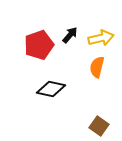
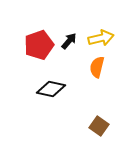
black arrow: moved 1 px left, 6 px down
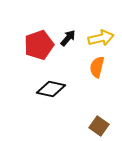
black arrow: moved 1 px left, 3 px up
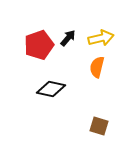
brown square: rotated 18 degrees counterclockwise
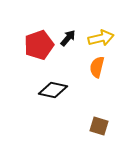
black diamond: moved 2 px right, 1 px down
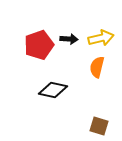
black arrow: moved 1 px right, 1 px down; rotated 54 degrees clockwise
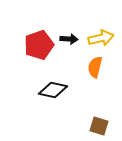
orange semicircle: moved 2 px left
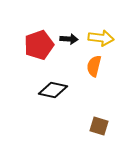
yellow arrow: rotated 20 degrees clockwise
orange semicircle: moved 1 px left, 1 px up
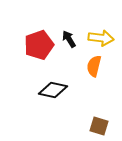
black arrow: rotated 126 degrees counterclockwise
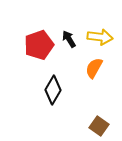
yellow arrow: moved 1 px left, 1 px up
orange semicircle: moved 2 px down; rotated 15 degrees clockwise
black diamond: rotated 72 degrees counterclockwise
brown square: rotated 18 degrees clockwise
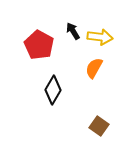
black arrow: moved 4 px right, 8 px up
red pentagon: rotated 24 degrees counterclockwise
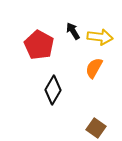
brown square: moved 3 px left, 2 px down
